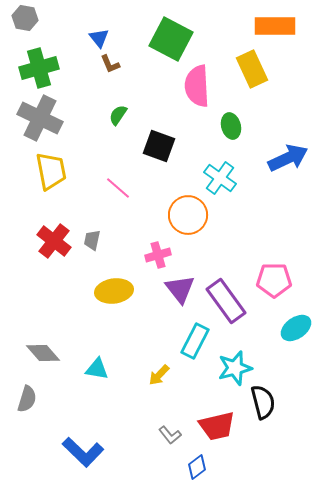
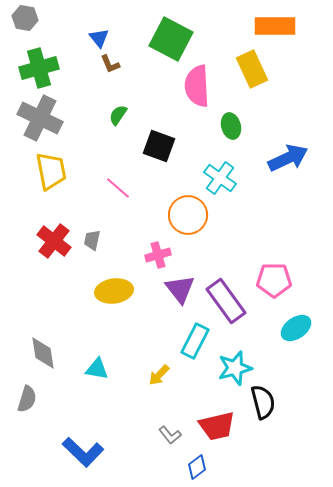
gray diamond: rotated 32 degrees clockwise
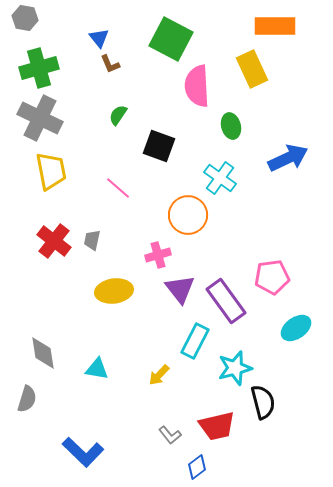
pink pentagon: moved 2 px left, 3 px up; rotated 8 degrees counterclockwise
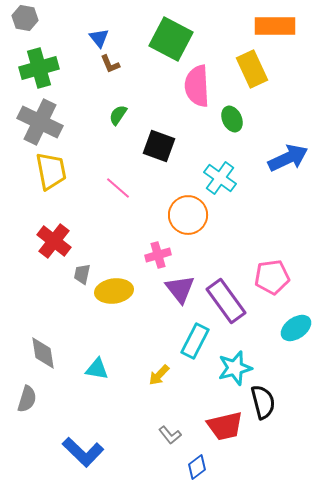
gray cross: moved 4 px down
green ellipse: moved 1 px right, 7 px up; rotated 10 degrees counterclockwise
gray trapezoid: moved 10 px left, 34 px down
red trapezoid: moved 8 px right
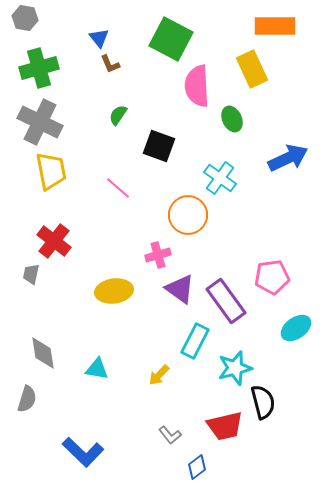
gray trapezoid: moved 51 px left
purple triangle: rotated 16 degrees counterclockwise
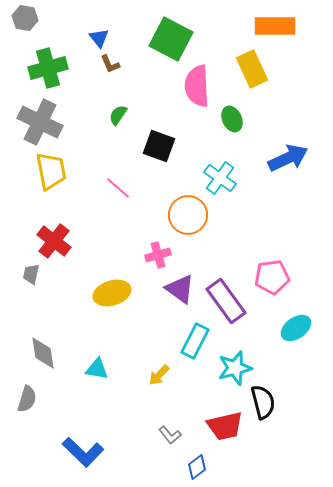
green cross: moved 9 px right
yellow ellipse: moved 2 px left, 2 px down; rotated 9 degrees counterclockwise
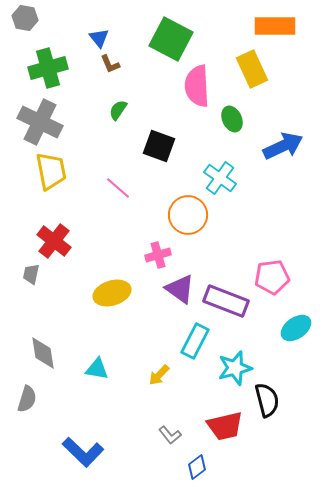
green semicircle: moved 5 px up
blue arrow: moved 5 px left, 12 px up
purple rectangle: rotated 33 degrees counterclockwise
black semicircle: moved 4 px right, 2 px up
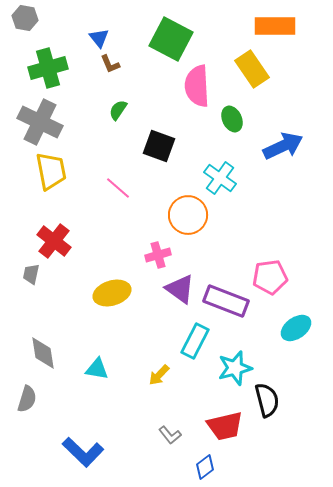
yellow rectangle: rotated 9 degrees counterclockwise
pink pentagon: moved 2 px left
blue diamond: moved 8 px right
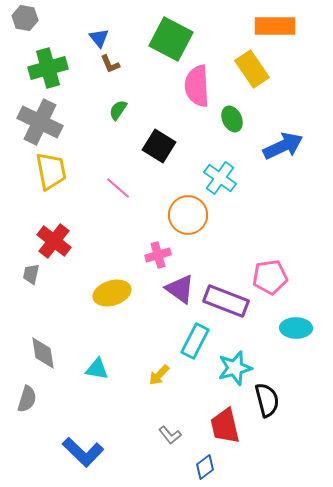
black square: rotated 12 degrees clockwise
cyan ellipse: rotated 36 degrees clockwise
red trapezoid: rotated 90 degrees clockwise
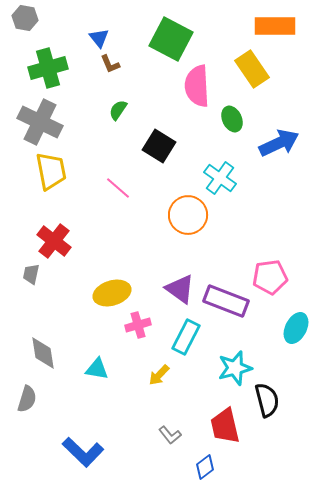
blue arrow: moved 4 px left, 3 px up
pink cross: moved 20 px left, 70 px down
cyan ellipse: rotated 64 degrees counterclockwise
cyan rectangle: moved 9 px left, 4 px up
